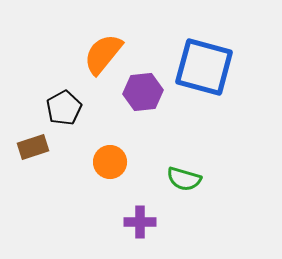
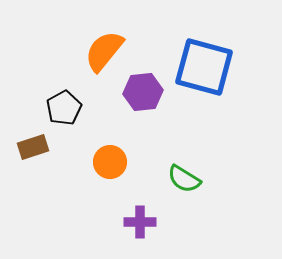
orange semicircle: moved 1 px right, 3 px up
green semicircle: rotated 16 degrees clockwise
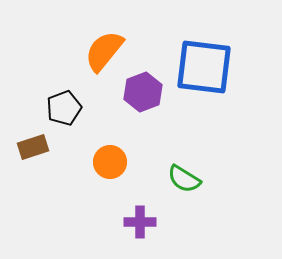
blue square: rotated 8 degrees counterclockwise
purple hexagon: rotated 15 degrees counterclockwise
black pentagon: rotated 8 degrees clockwise
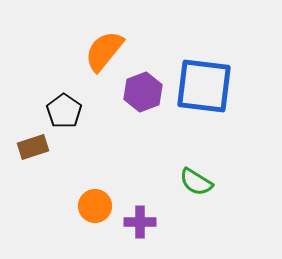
blue square: moved 19 px down
black pentagon: moved 3 px down; rotated 16 degrees counterclockwise
orange circle: moved 15 px left, 44 px down
green semicircle: moved 12 px right, 3 px down
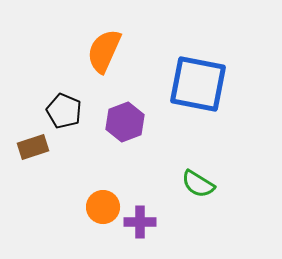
orange semicircle: rotated 15 degrees counterclockwise
blue square: moved 6 px left, 2 px up; rotated 4 degrees clockwise
purple hexagon: moved 18 px left, 30 px down
black pentagon: rotated 12 degrees counterclockwise
green semicircle: moved 2 px right, 2 px down
orange circle: moved 8 px right, 1 px down
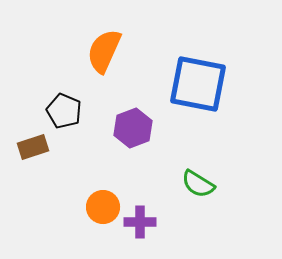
purple hexagon: moved 8 px right, 6 px down
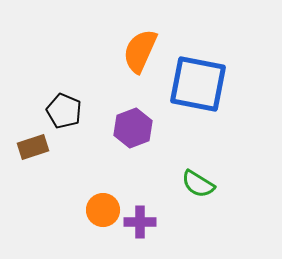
orange semicircle: moved 36 px right
orange circle: moved 3 px down
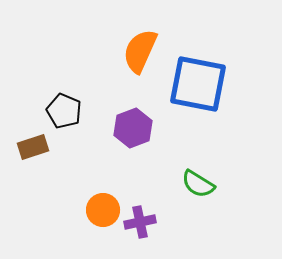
purple cross: rotated 12 degrees counterclockwise
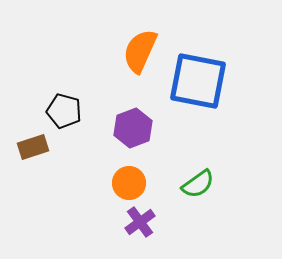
blue square: moved 3 px up
black pentagon: rotated 8 degrees counterclockwise
green semicircle: rotated 68 degrees counterclockwise
orange circle: moved 26 px right, 27 px up
purple cross: rotated 24 degrees counterclockwise
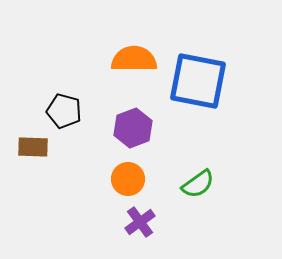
orange semicircle: moved 6 px left, 8 px down; rotated 66 degrees clockwise
brown rectangle: rotated 20 degrees clockwise
orange circle: moved 1 px left, 4 px up
